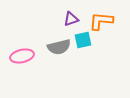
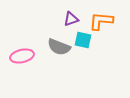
cyan square: rotated 24 degrees clockwise
gray semicircle: rotated 35 degrees clockwise
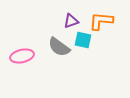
purple triangle: moved 2 px down
gray semicircle: rotated 15 degrees clockwise
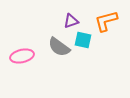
orange L-shape: moved 5 px right; rotated 20 degrees counterclockwise
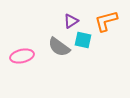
purple triangle: rotated 14 degrees counterclockwise
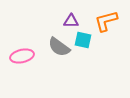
purple triangle: rotated 35 degrees clockwise
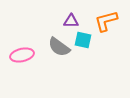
pink ellipse: moved 1 px up
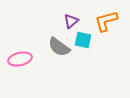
purple triangle: rotated 42 degrees counterclockwise
pink ellipse: moved 2 px left, 4 px down
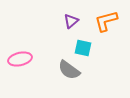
cyan square: moved 8 px down
gray semicircle: moved 10 px right, 23 px down
